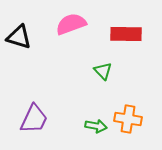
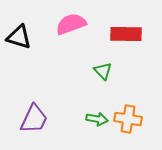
green arrow: moved 1 px right, 7 px up
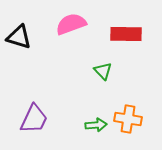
green arrow: moved 1 px left, 6 px down; rotated 15 degrees counterclockwise
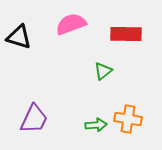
green triangle: rotated 36 degrees clockwise
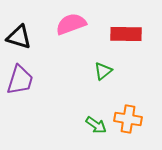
purple trapezoid: moved 14 px left, 39 px up; rotated 8 degrees counterclockwise
green arrow: rotated 40 degrees clockwise
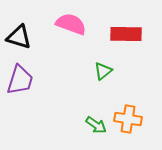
pink semicircle: rotated 40 degrees clockwise
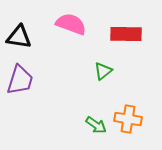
black triangle: rotated 8 degrees counterclockwise
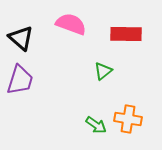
black triangle: moved 2 px right, 1 px down; rotated 32 degrees clockwise
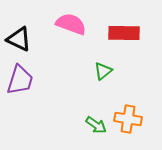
red rectangle: moved 2 px left, 1 px up
black triangle: moved 2 px left, 1 px down; rotated 16 degrees counterclockwise
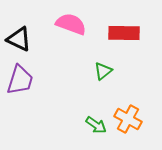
orange cross: rotated 20 degrees clockwise
